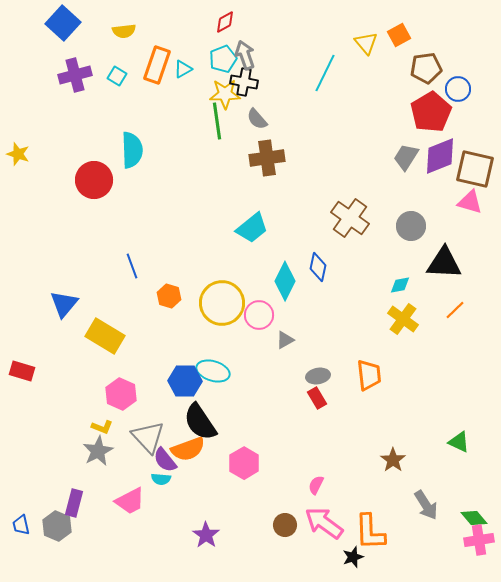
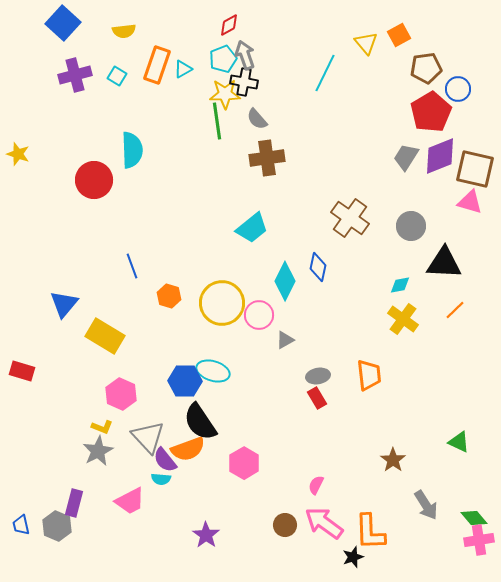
red diamond at (225, 22): moved 4 px right, 3 px down
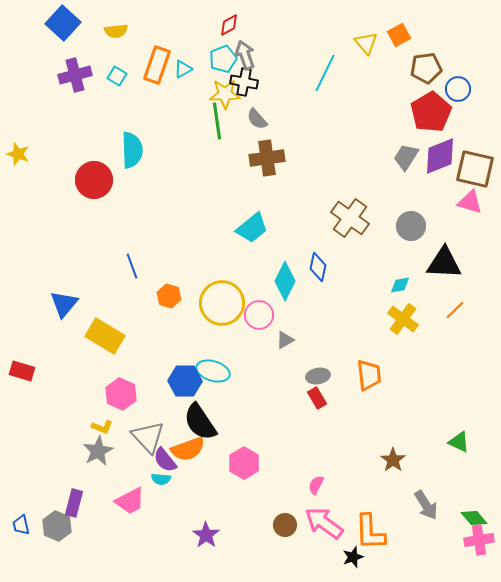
yellow semicircle at (124, 31): moved 8 px left
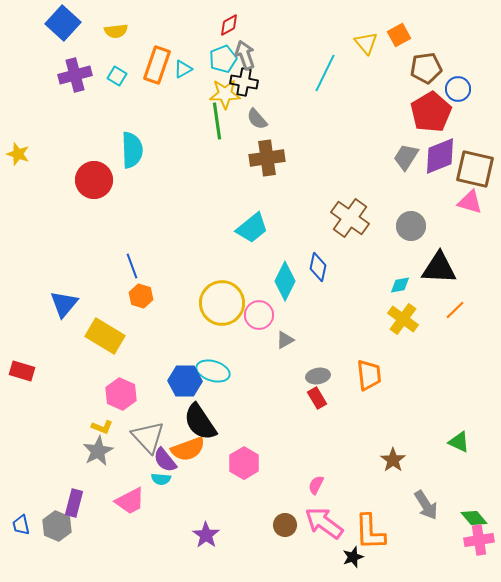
black triangle at (444, 263): moved 5 px left, 5 px down
orange hexagon at (169, 296): moved 28 px left
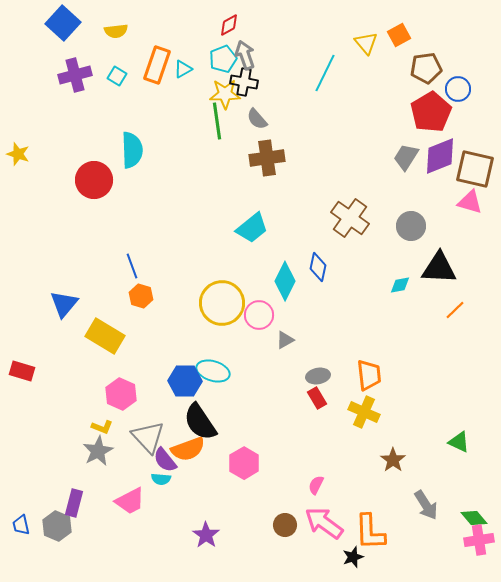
yellow cross at (403, 319): moved 39 px left, 93 px down; rotated 12 degrees counterclockwise
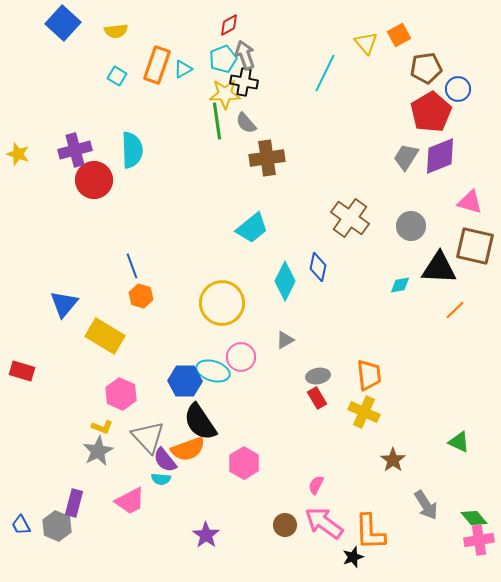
purple cross at (75, 75): moved 75 px down
gray semicircle at (257, 119): moved 11 px left, 4 px down
brown square at (475, 169): moved 77 px down
pink circle at (259, 315): moved 18 px left, 42 px down
blue trapezoid at (21, 525): rotated 15 degrees counterclockwise
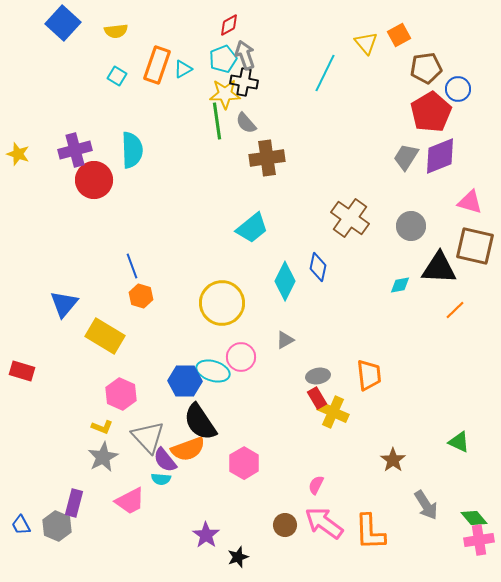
yellow cross at (364, 412): moved 31 px left
gray star at (98, 451): moved 5 px right, 6 px down
black star at (353, 557): moved 115 px left
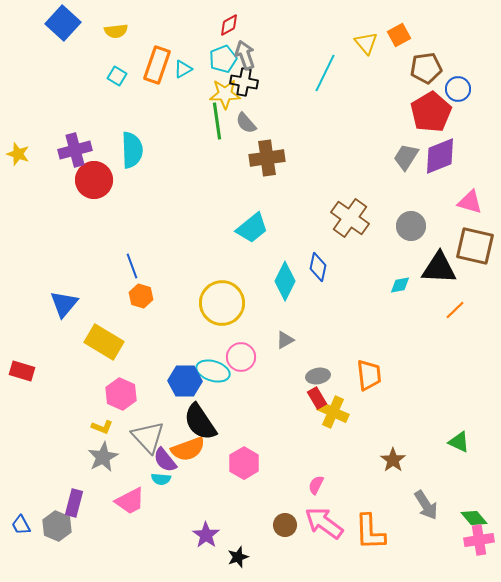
yellow rectangle at (105, 336): moved 1 px left, 6 px down
